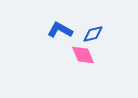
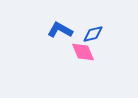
pink diamond: moved 3 px up
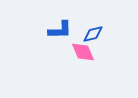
blue L-shape: rotated 150 degrees clockwise
